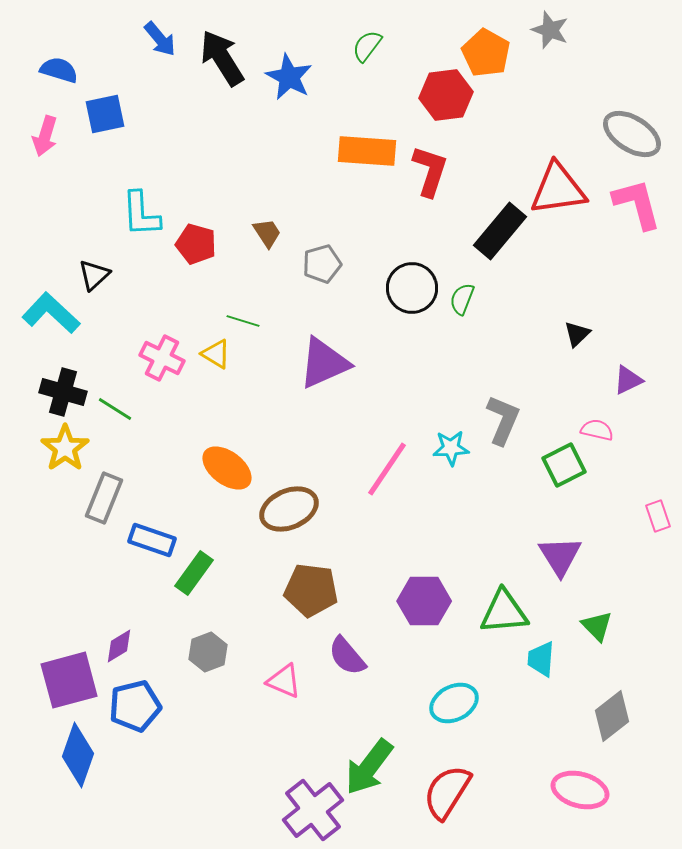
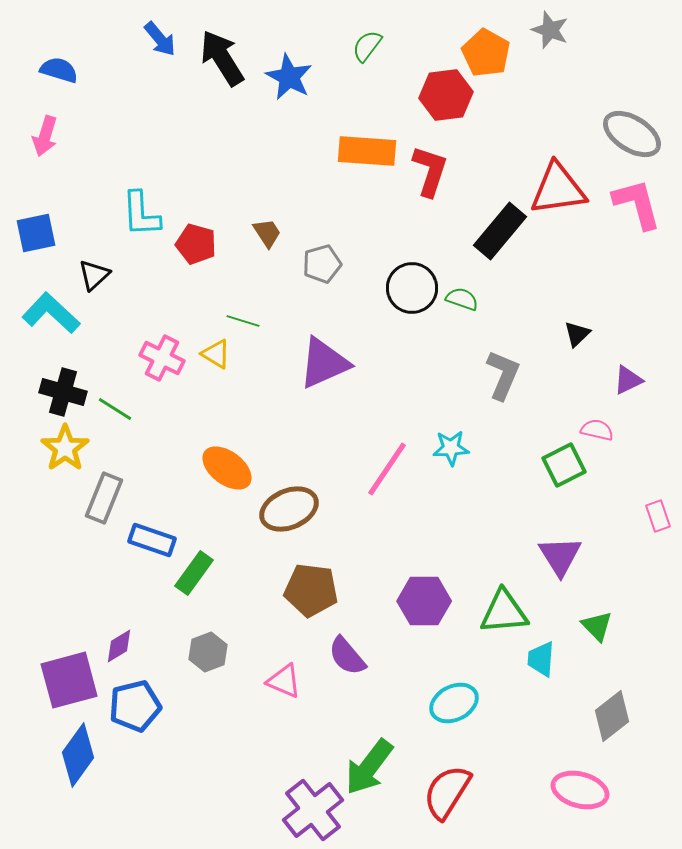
blue square at (105, 114): moved 69 px left, 119 px down
green semicircle at (462, 299): rotated 88 degrees clockwise
gray L-shape at (503, 420): moved 45 px up
blue diamond at (78, 755): rotated 16 degrees clockwise
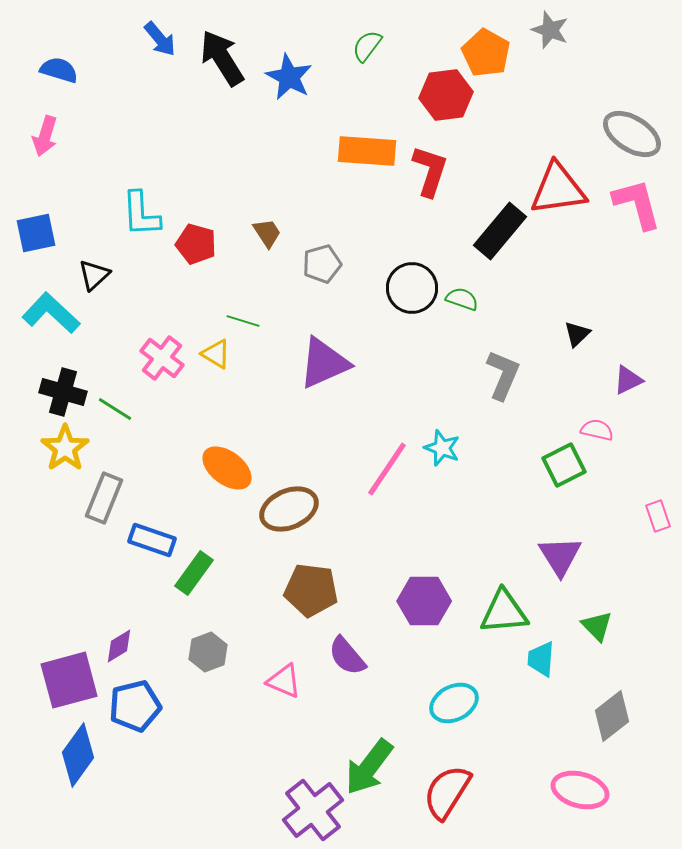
pink cross at (162, 358): rotated 12 degrees clockwise
cyan star at (451, 448): moved 9 px left; rotated 24 degrees clockwise
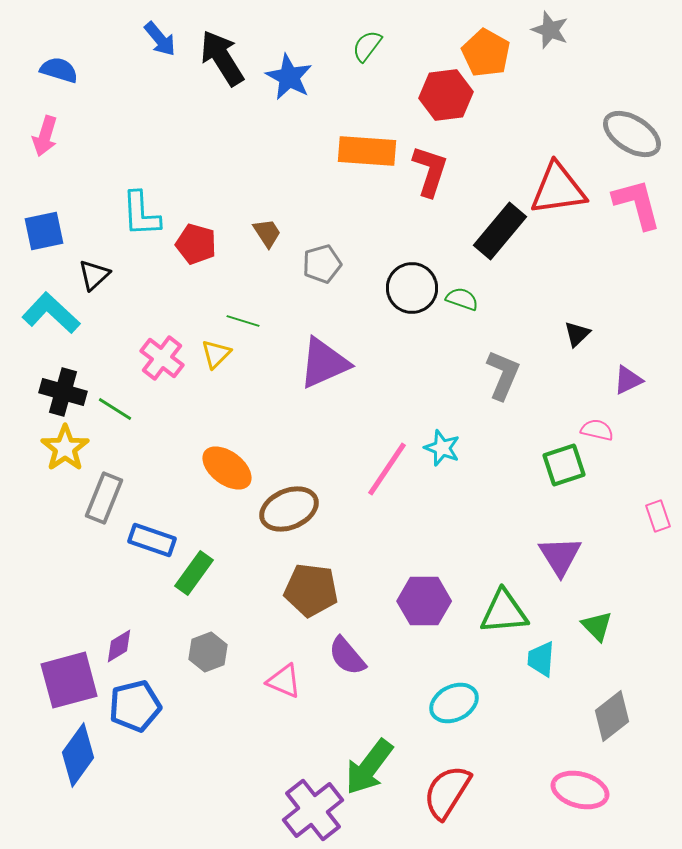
blue square at (36, 233): moved 8 px right, 2 px up
yellow triangle at (216, 354): rotated 44 degrees clockwise
green square at (564, 465): rotated 9 degrees clockwise
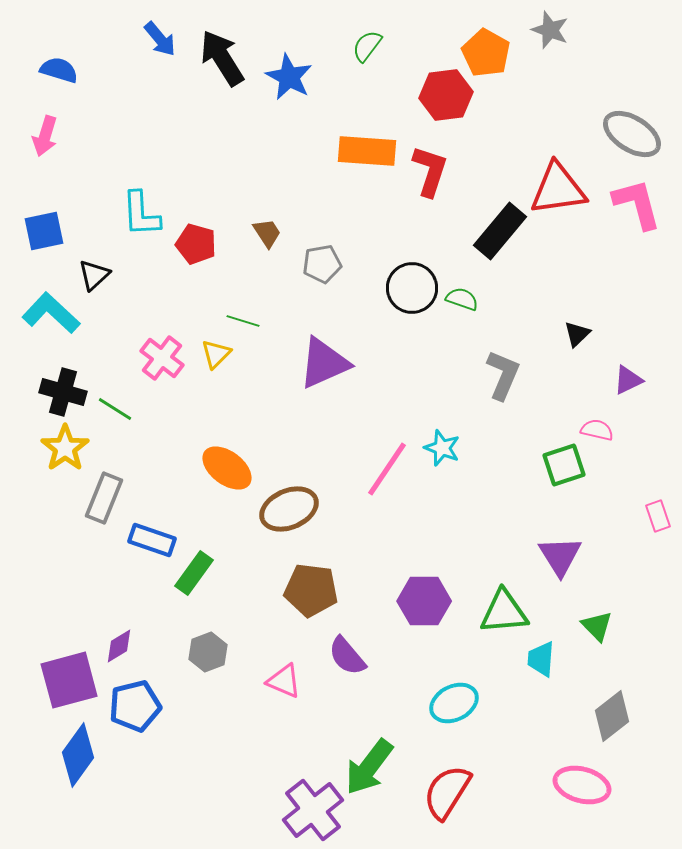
gray pentagon at (322, 264): rotated 6 degrees clockwise
pink ellipse at (580, 790): moved 2 px right, 5 px up
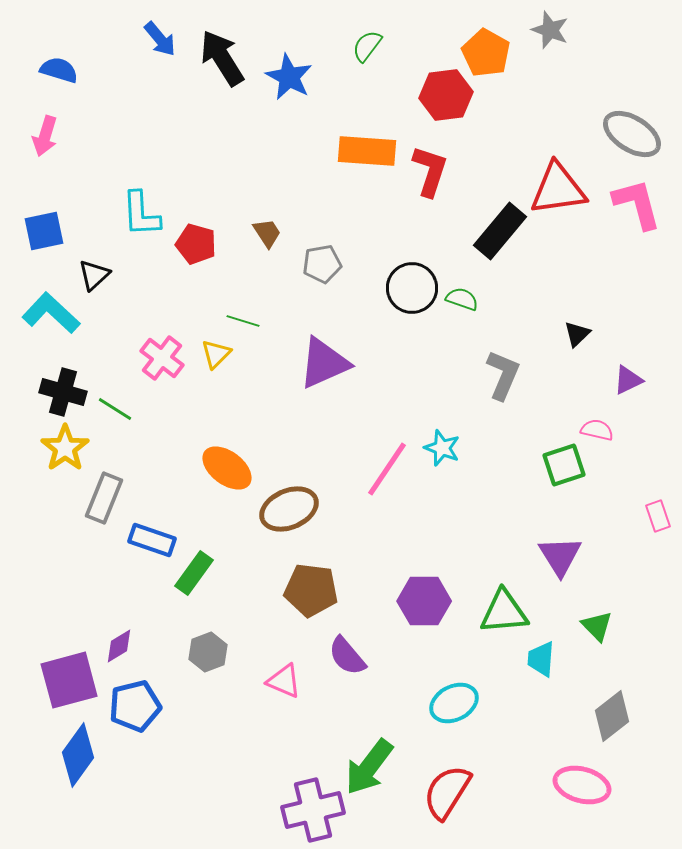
purple cross at (313, 810): rotated 24 degrees clockwise
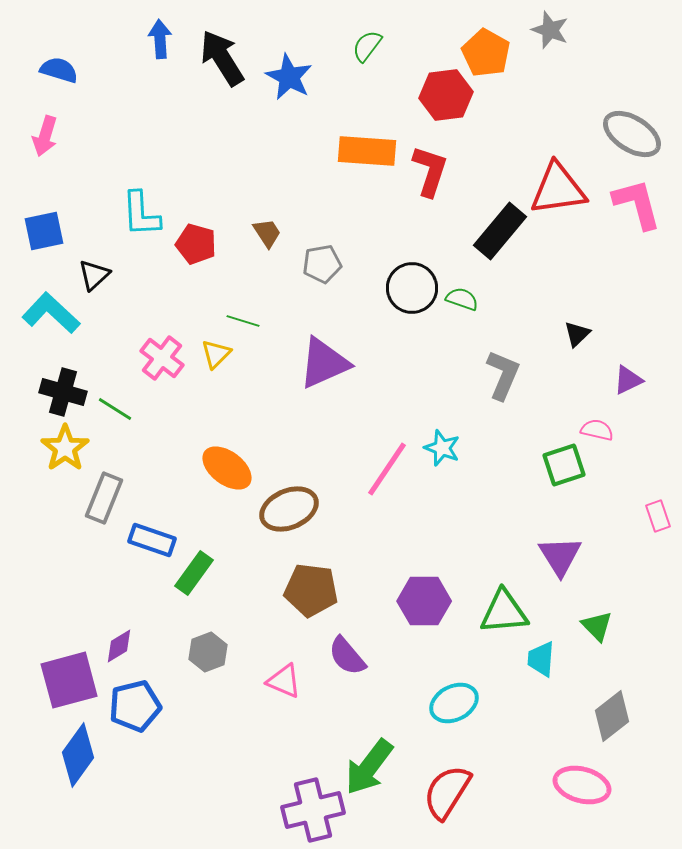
blue arrow at (160, 39): rotated 144 degrees counterclockwise
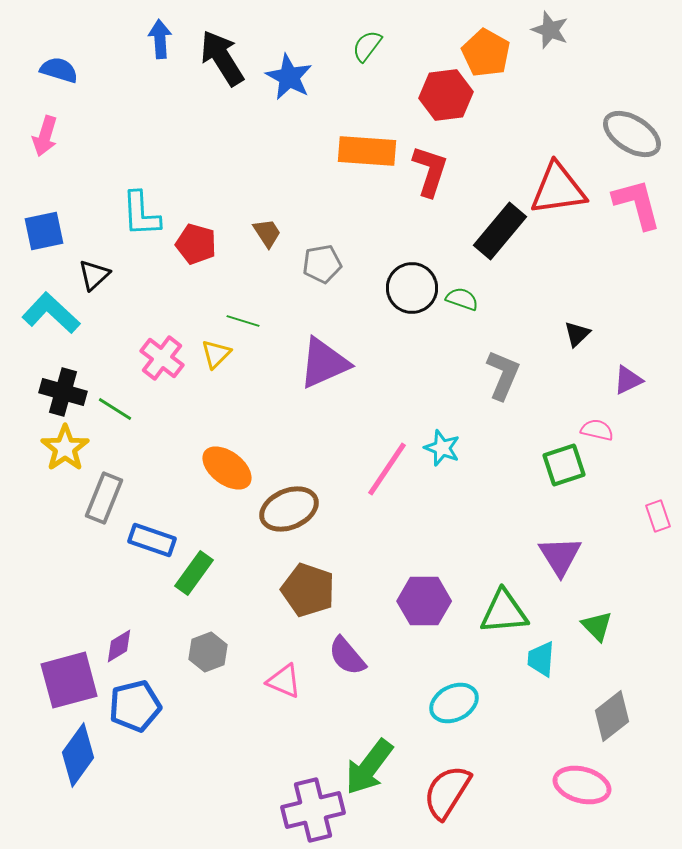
brown pentagon at (311, 590): moved 3 px left; rotated 12 degrees clockwise
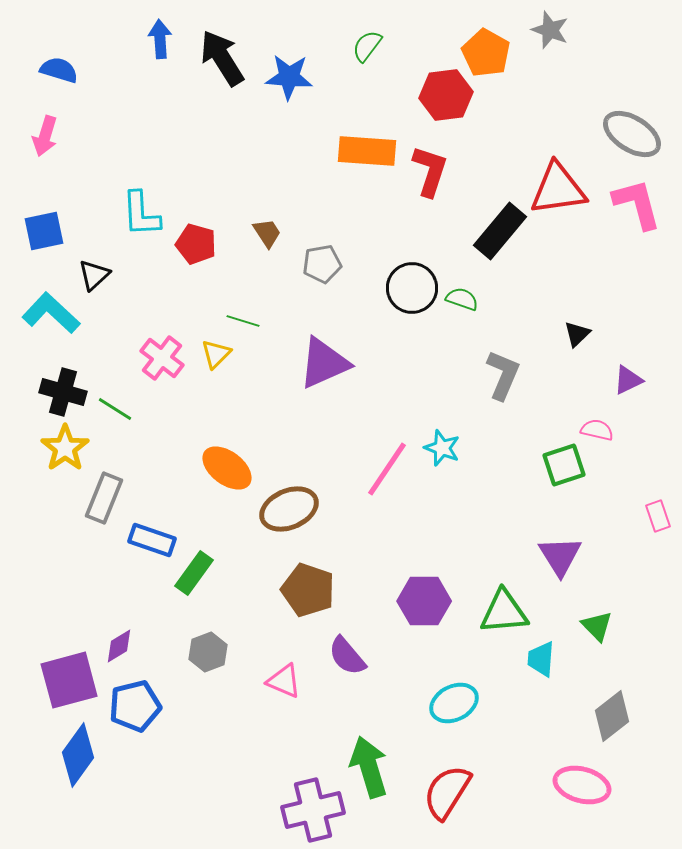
blue star at (289, 77): rotated 24 degrees counterclockwise
green arrow at (369, 767): rotated 126 degrees clockwise
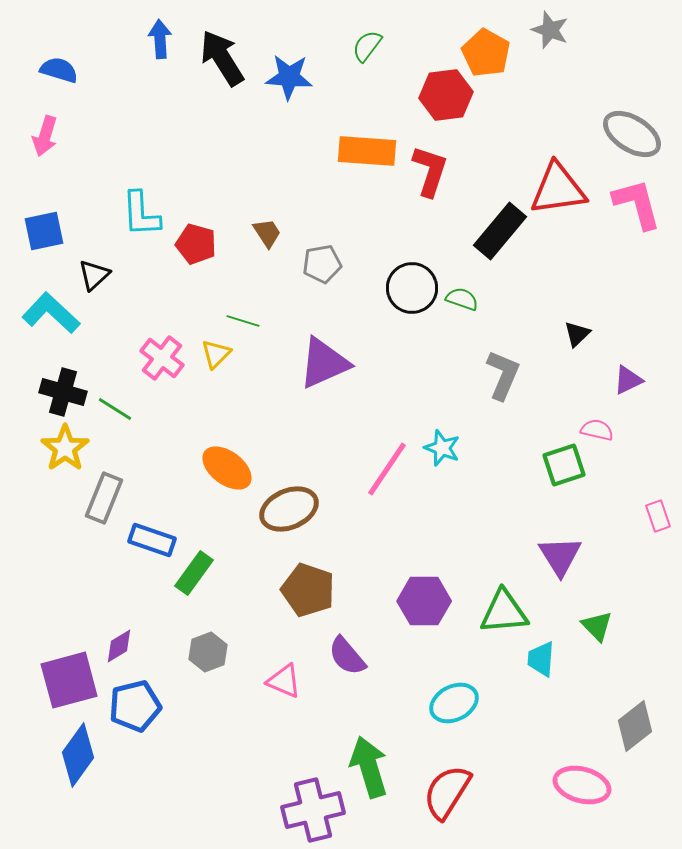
gray diamond at (612, 716): moved 23 px right, 10 px down
